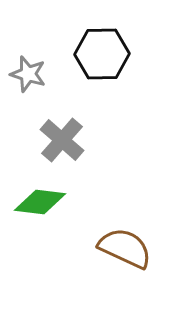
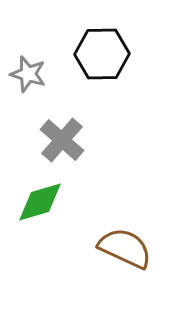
green diamond: rotated 24 degrees counterclockwise
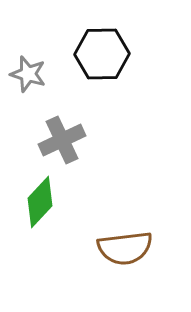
gray cross: rotated 24 degrees clockwise
green diamond: rotated 30 degrees counterclockwise
brown semicircle: rotated 148 degrees clockwise
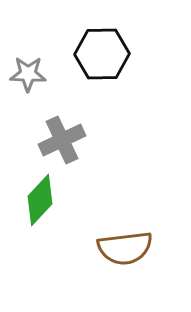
gray star: rotated 15 degrees counterclockwise
green diamond: moved 2 px up
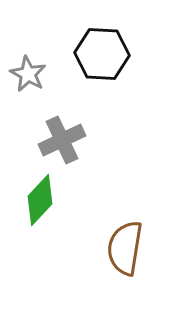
black hexagon: rotated 4 degrees clockwise
gray star: rotated 27 degrees clockwise
brown semicircle: rotated 106 degrees clockwise
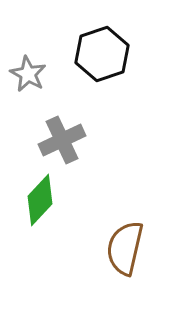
black hexagon: rotated 22 degrees counterclockwise
brown semicircle: rotated 4 degrees clockwise
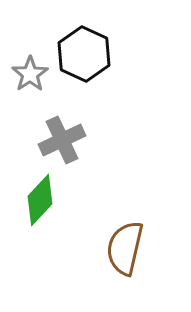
black hexagon: moved 18 px left; rotated 16 degrees counterclockwise
gray star: moved 2 px right; rotated 9 degrees clockwise
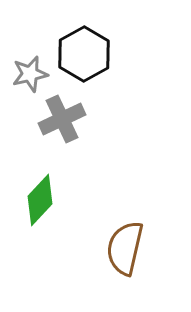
black hexagon: rotated 6 degrees clockwise
gray star: rotated 21 degrees clockwise
gray cross: moved 21 px up
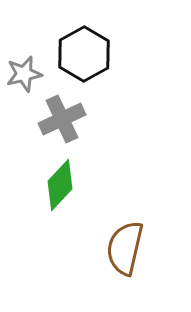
gray star: moved 6 px left
green diamond: moved 20 px right, 15 px up
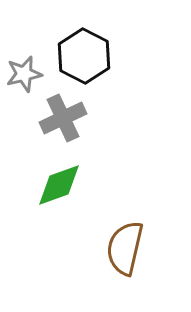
black hexagon: moved 2 px down; rotated 4 degrees counterclockwise
gray cross: moved 1 px right, 1 px up
green diamond: moved 1 px left; rotated 27 degrees clockwise
